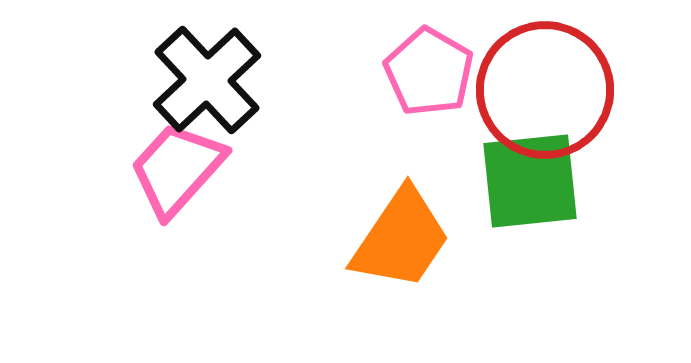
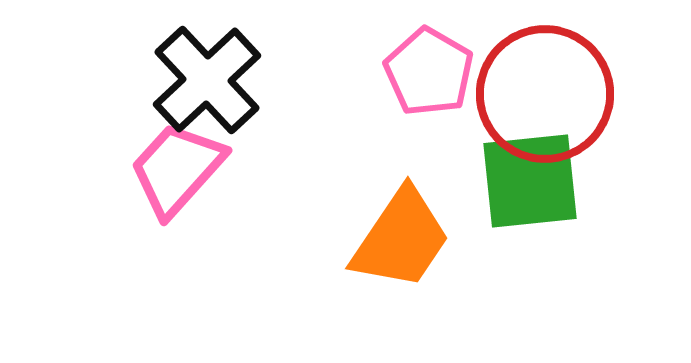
red circle: moved 4 px down
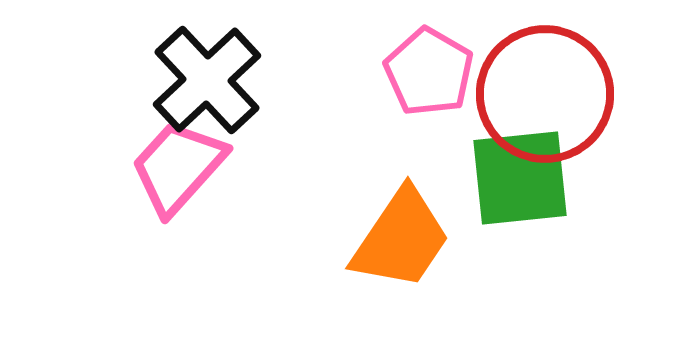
pink trapezoid: moved 1 px right, 2 px up
green square: moved 10 px left, 3 px up
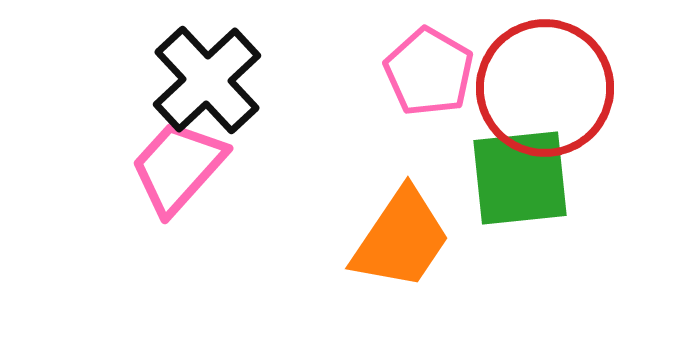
red circle: moved 6 px up
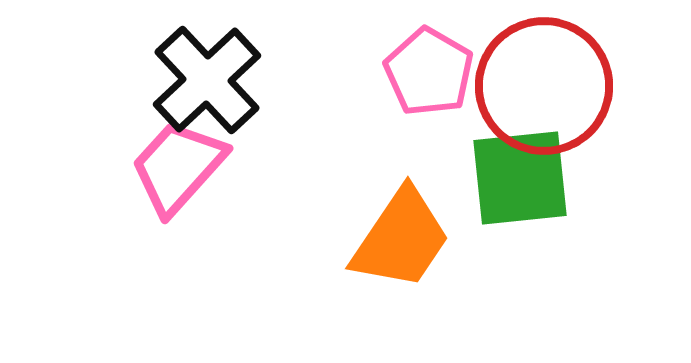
red circle: moved 1 px left, 2 px up
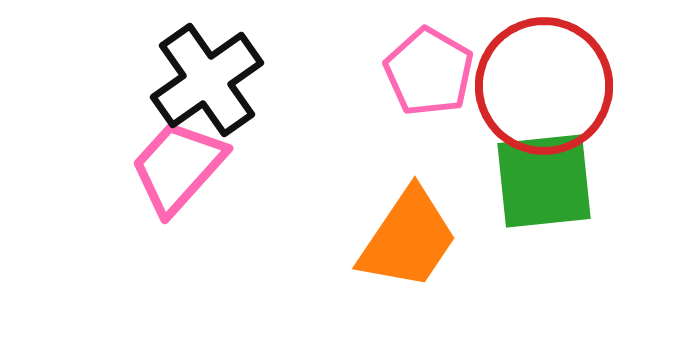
black cross: rotated 8 degrees clockwise
green square: moved 24 px right, 3 px down
orange trapezoid: moved 7 px right
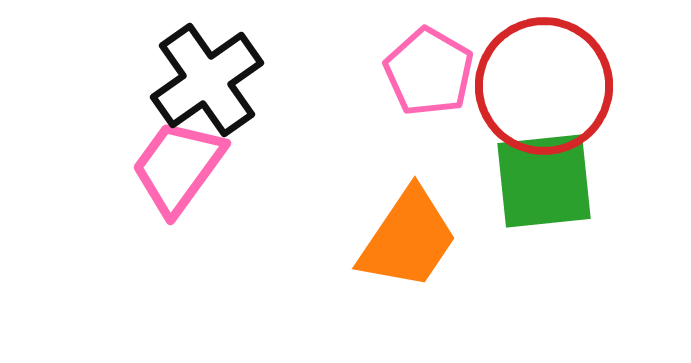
pink trapezoid: rotated 6 degrees counterclockwise
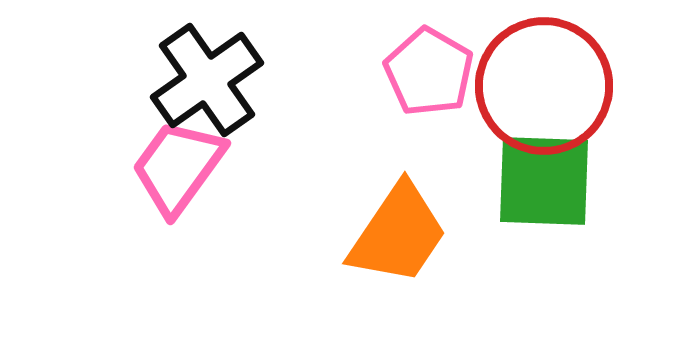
green square: rotated 8 degrees clockwise
orange trapezoid: moved 10 px left, 5 px up
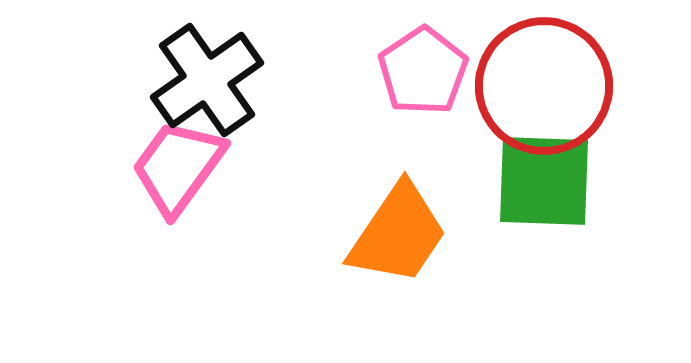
pink pentagon: moved 6 px left, 1 px up; rotated 8 degrees clockwise
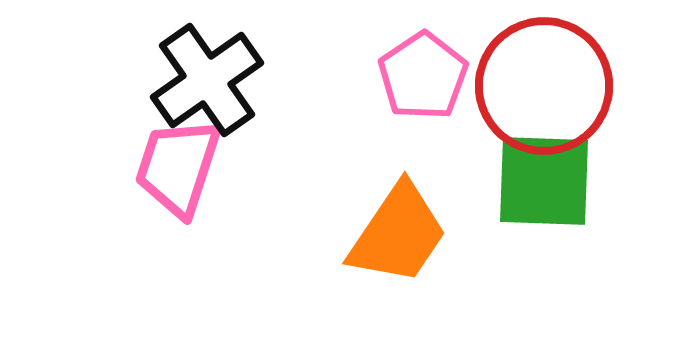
pink pentagon: moved 5 px down
pink trapezoid: rotated 18 degrees counterclockwise
